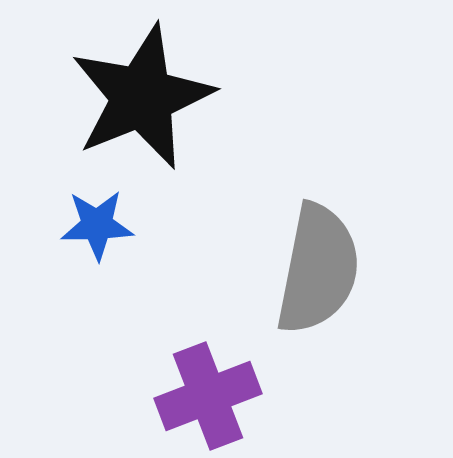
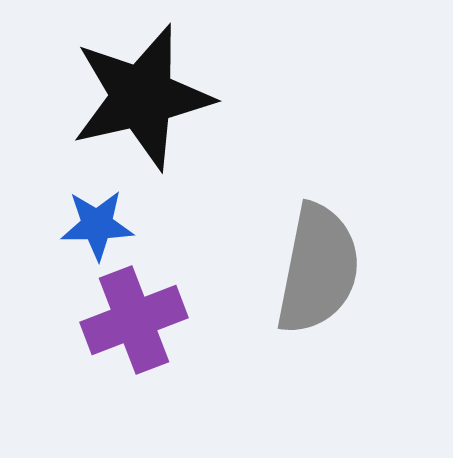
black star: rotated 9 degrees clockwise
purple cross: moved 74 px left, 76 px up
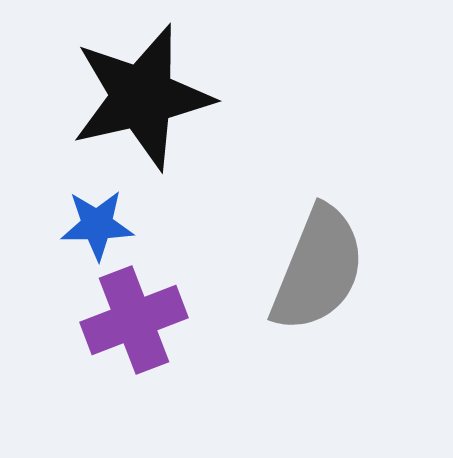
gray semicircle: rotated 11 degrees clockwise
